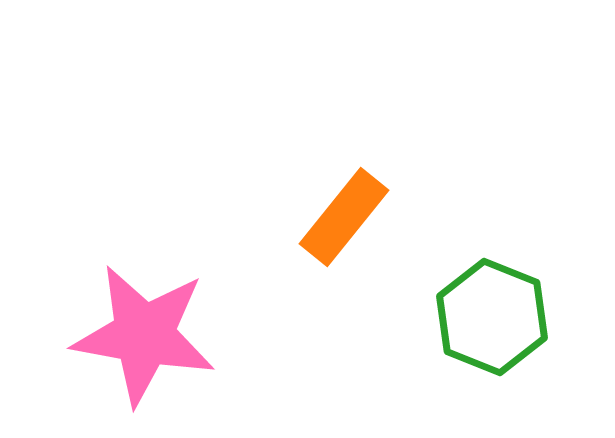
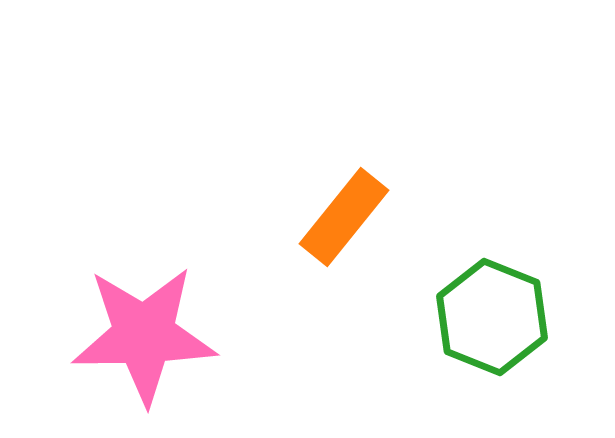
pink star: rotated 11 degrees counterclockwise
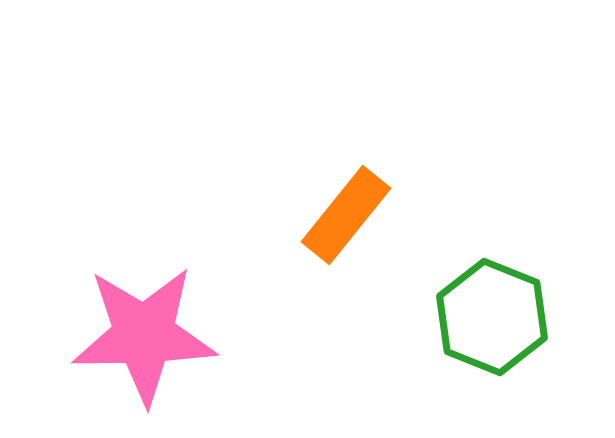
orange rectangle: moved 2 px right, 2 px up
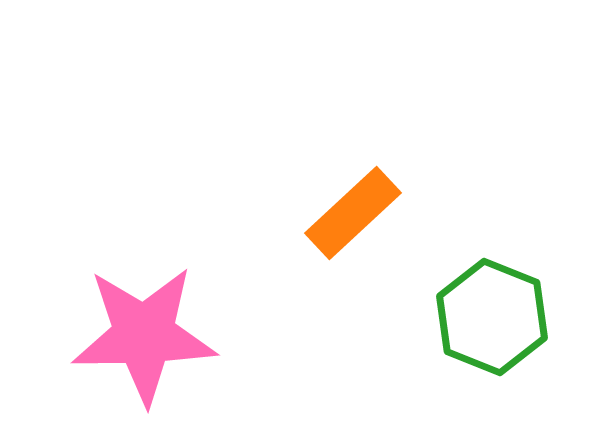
orange rectangle: moved 7 px right, 2 px up; rotated 8 degrees clockwise
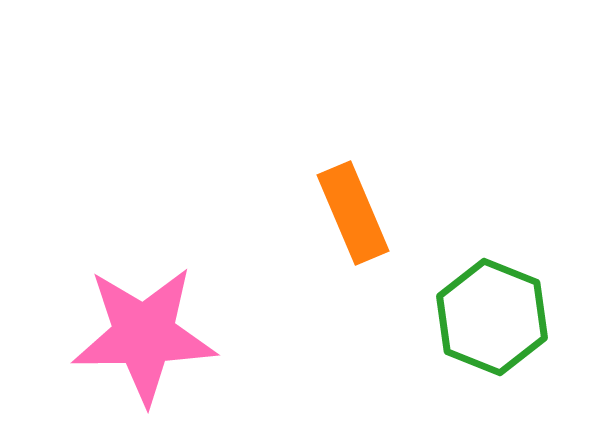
orange rectangle: rotated 70 degrees counterclockwise
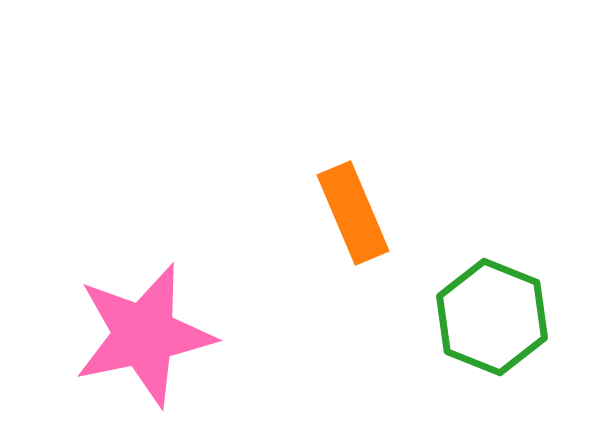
pink star: rotated 11 degrees counterclockwise
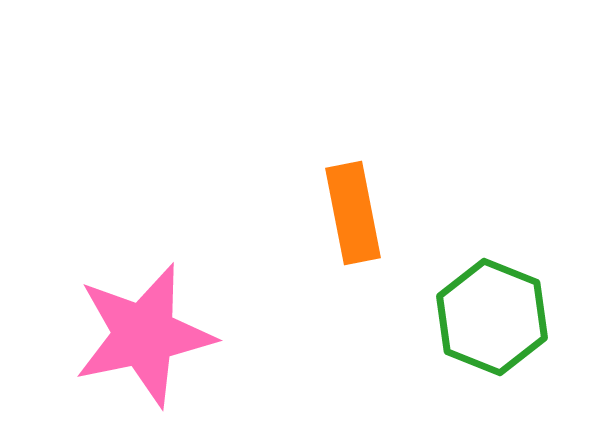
orange rectangle: rotated 12 degrees clockwise
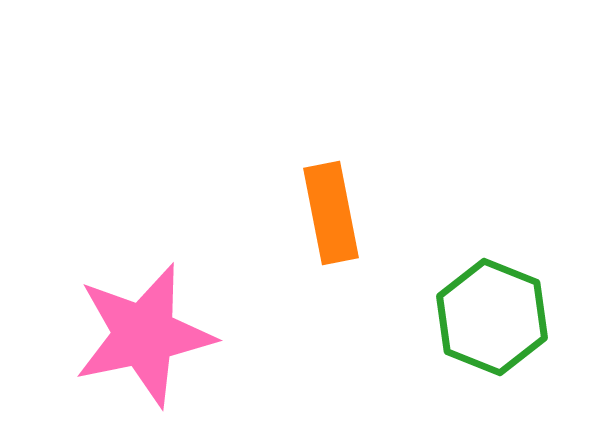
orange rectangle: moved 22 px left
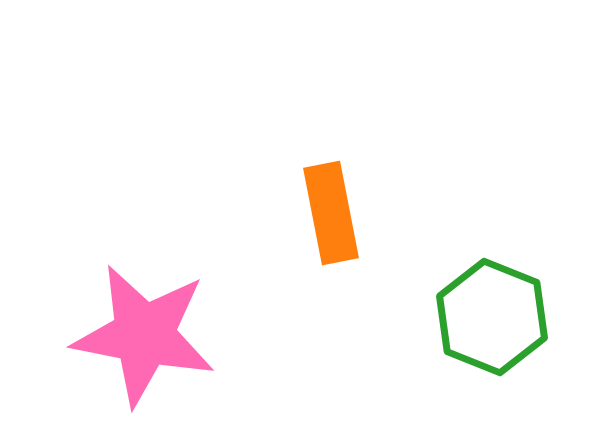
pink star: rotated 23 degrees clockwise
